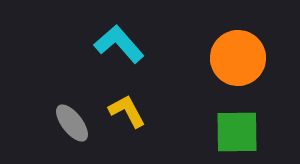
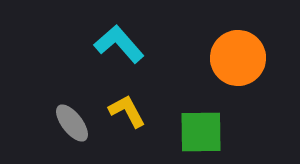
green square: moved 36 px left
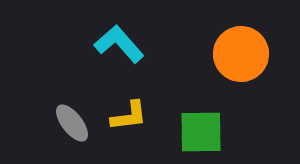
orange circle: moved 3 px right, 4 px up
yellow L-shape: moved 2 px right, 5 px down; rotated 111 degrees clockwise
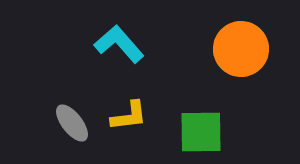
orange circle: moved 5 px up
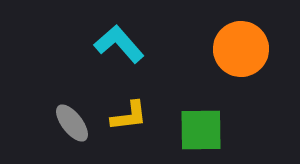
green square: moved 2 px up
